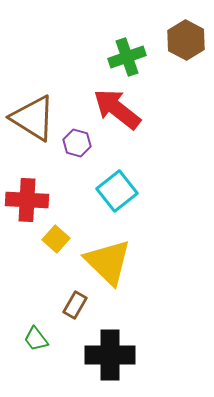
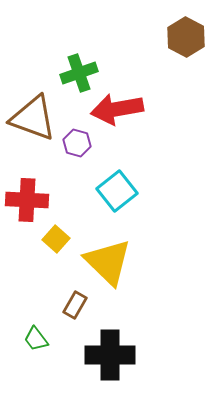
brown hexagon: moved 3 px up
green cross: moved 48 px left, 16 px down
red arrow: rotated 48 degrees counterclockwise
brown triangle: rotated 12 degrees counterclockwise
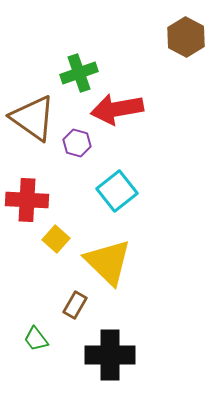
brown triangle: rotated 15 degrees clockwise
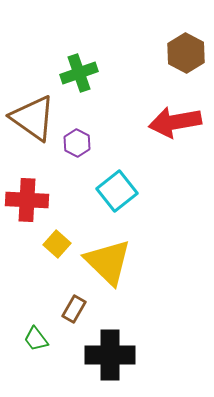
brown hexagon: moved 16 px down
red arrow: moved 58 px right, 13 px down
purple hexagon: rotated 12 degrees clockwise
yellow square: moved 1 px right, 5 px down
brown rectangle: moved 1 px left, 4 px down
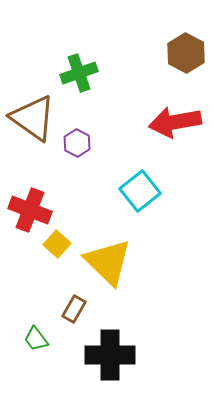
cyan square: moved 23 px right
red cross: moved 3 px right, 10 px down; rotated 18 degrees clockwise
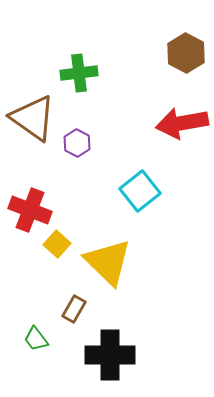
green cross: rotated 12 degrees clockwise
red arrow: moved 7 px right, 1 px down
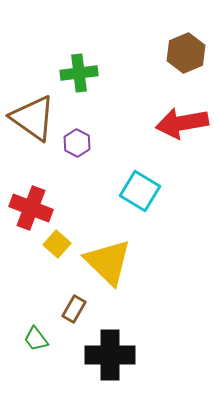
brown hexagon: rotated 9 degrees clockwise
cyan square: rotated 21 degrees counterclockwise
red cross: moved 1 px right, 2 px up
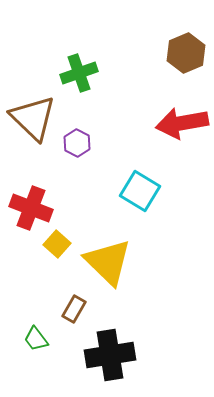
green cross: rotated 12 degrees counterclockwise
brown triangle: rotated 9 degrees clockwise
black cross: rotated 9 degrees counterclockwise
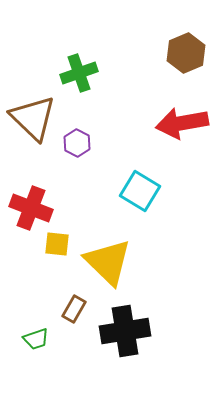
yellow square: rotated 36 degrees counterclockwise
green trapezoid: rotated 72 degrees counterclockwise
black cross: moved 15 px right, 24 px up
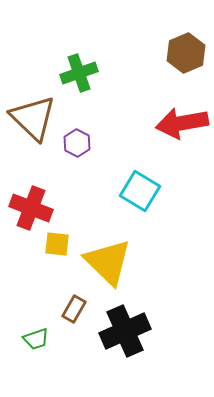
black cross: rotated 15 degrees counterclockwise
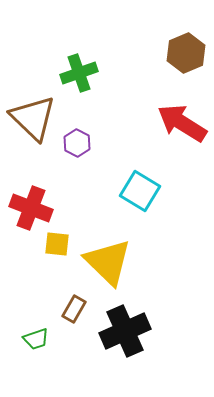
red arrow: rotated 42 degrees clockwise
